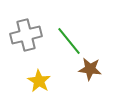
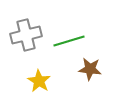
green line: rotated 68 degrees counterclockwise
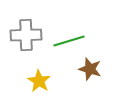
gray cross: rotated 12 degrees clockwise
brown star: rotated 10 degrees clockwise
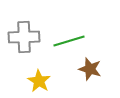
gray cross: moved 2 px left, 2 px down
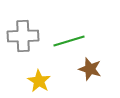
gray cross: moved 1 px left, 1 px up
